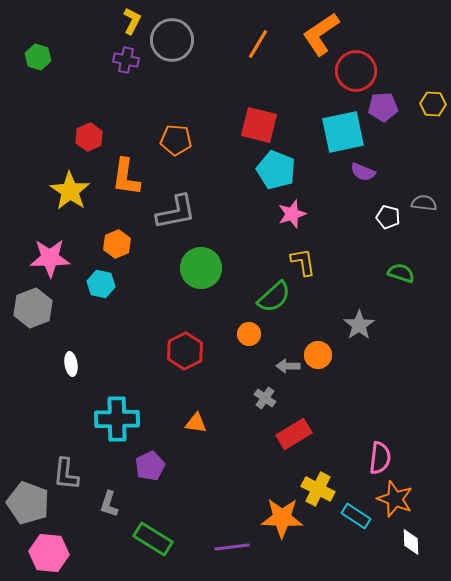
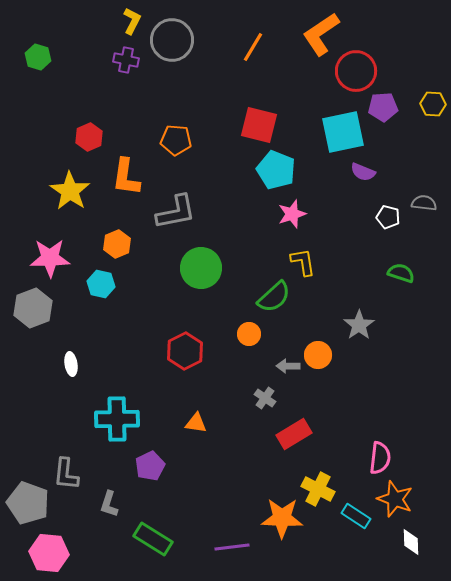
orange line at (258, 44): moved 5 px left, 3 px down
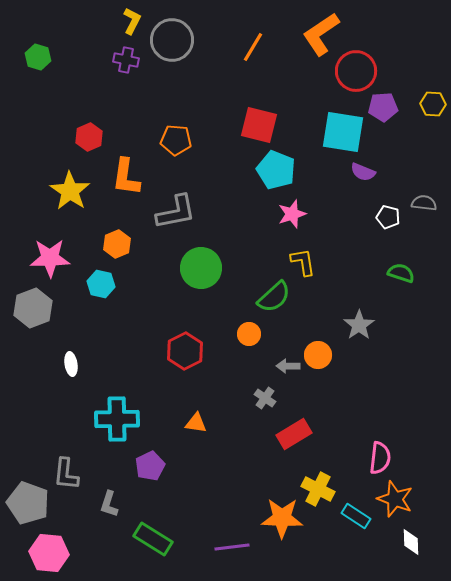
cyan square at (343, 132): rotated 21 degrees clockwise
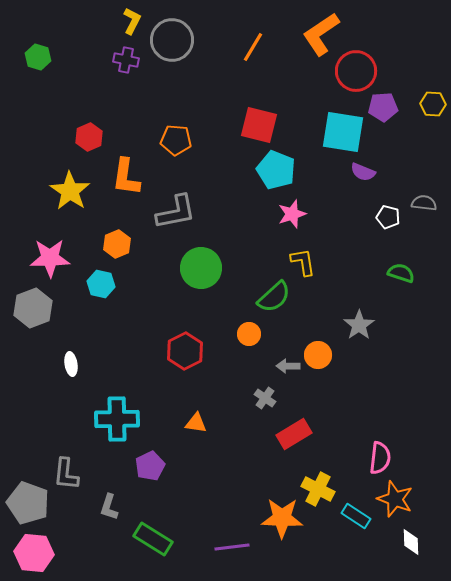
gray L-shape at (109, 504): moved 3 px down
pink hexagon at (49, 553): moved 15 px left
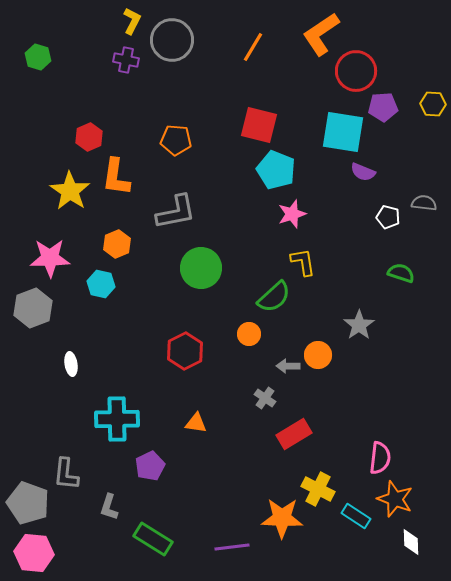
orange L-shape at (126, 177): moved 10 px left
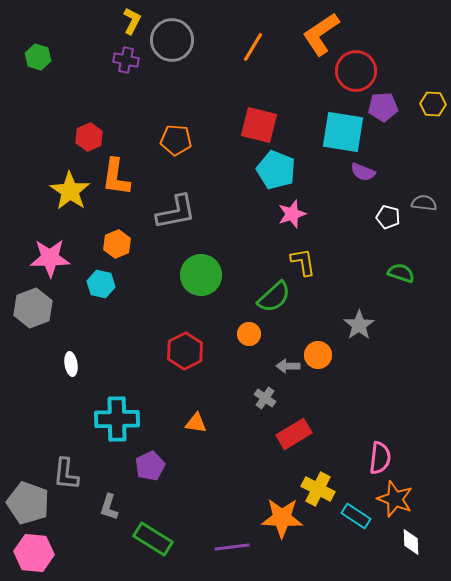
green circle at (201, 268): moved 7 px down
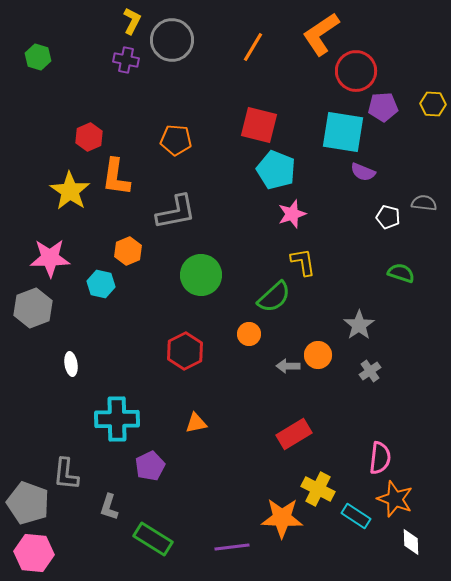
orange hexagon at (117, 244): moved 11 px right, 7 px down
gray cross at (265, 398): moved 105 px right, 27 px up; rotated 20 degrees clockwise
orange triangle at (196, 423): rotated 20 degrees counterclockwise
